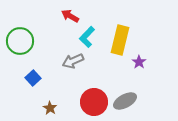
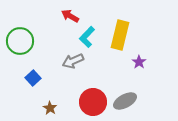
yellow rectangle: moved 5 px up
red circle: moved 1 px left
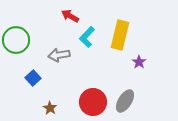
green circle: moved 4 px left, 1 px up
gray arrow: moved 14 px left, 6 px up; rotated 15 degrees clockwise
gray ellipse: rotated 30 degrees counterclockwise
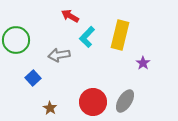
purple star: moved 4 px right, 1 px down
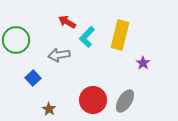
red arrow: moved 3 px left, 6 px down
red circle: moved 2 px up
brown star: moved 1 px left, 1 px down
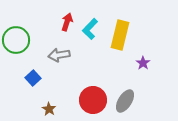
red arrow: rotated 78 degrees clockwise
cyan L-shape: moved 3 px right, 8 px up
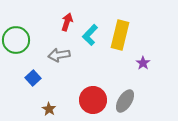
cyan L-shape: moved 6 px down
